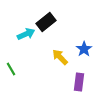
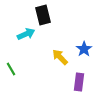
black rectangle: moved 3 px left, 7 px up; rotated 66 degrees counterclockwise
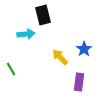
cyan arrow: rotated 18 degrees clockwise
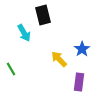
cyan arrow: moved 2 px left, 1 px up; rotated 66 degrees clockwise
blue star: moved 2 px left
yellow arrow: moved 1 px left, 2 px down
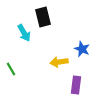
black rectangle: moved 2 px down
blue star: rotated 14 degrees counterclockwise
yellow arrow: moved 3 px down; rotated 54 degrees counterclockwise
purple rectangle: moved 3 px left, 3 px down
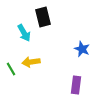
yellow arrow: moved 28 px left
